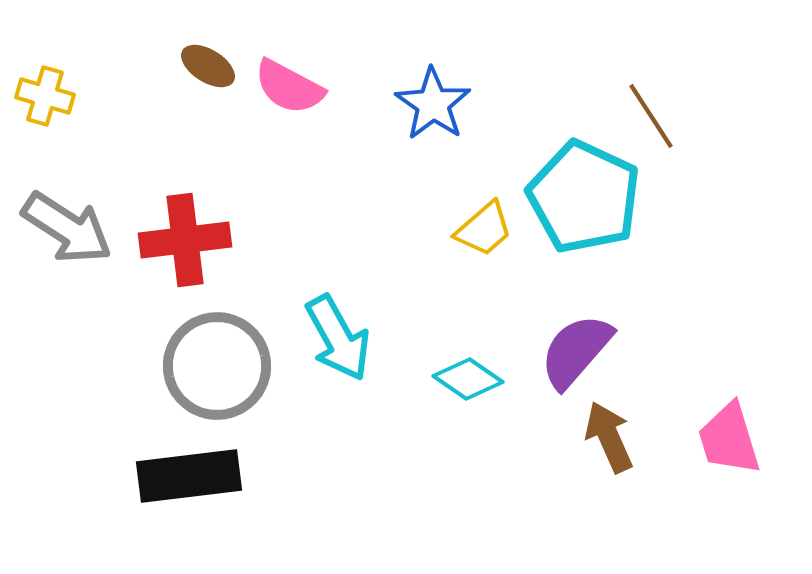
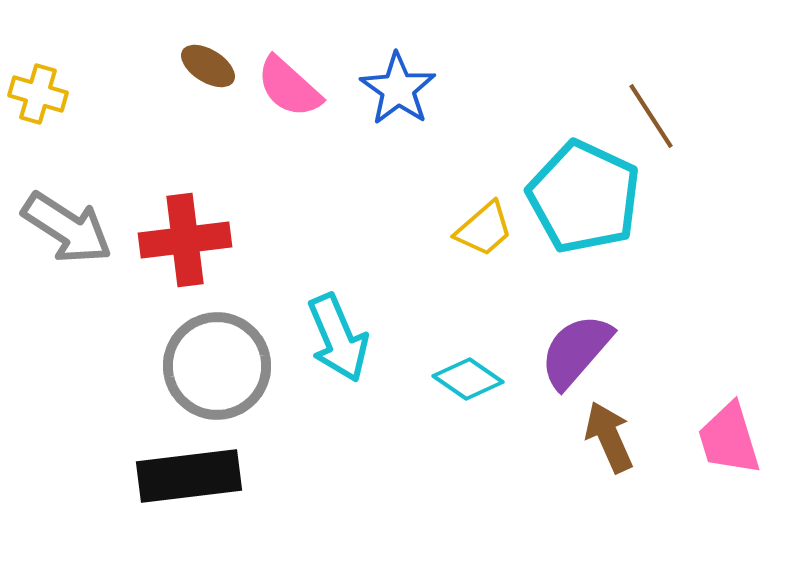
pink semicircle: rotated 14 degrees clockwise
yellow cross: moved 7 px left, 2 px up
blue star: moved 35 px left, 15 px up
cyan arrow: rotated 6 degrees clockwise
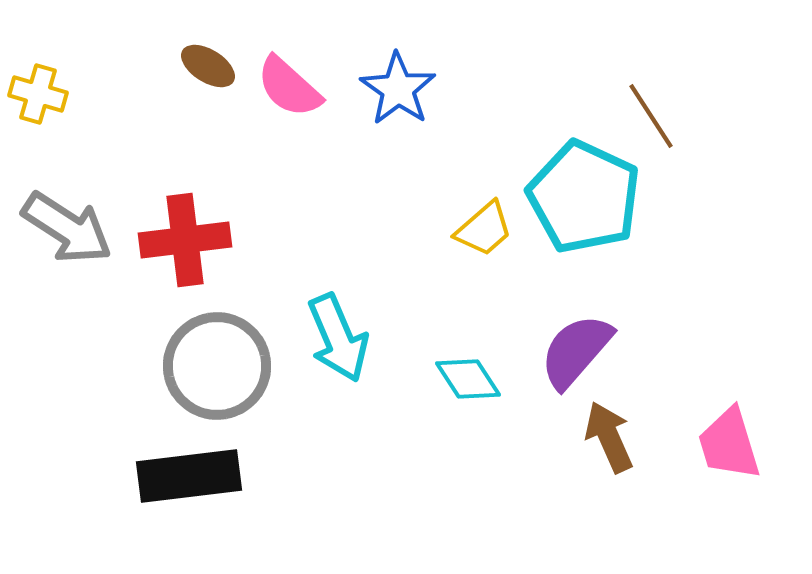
cyan diamond: rotated 22 degrees clockwise
pink trapezoid: moved 5 px down
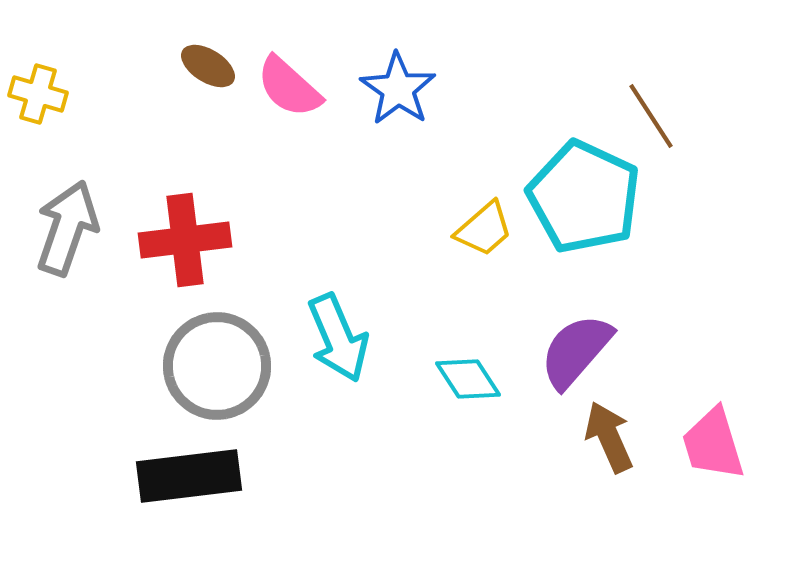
gray arrow: rotated 104 degrees counterclockwise
pink trapezoid: moved 16 px left
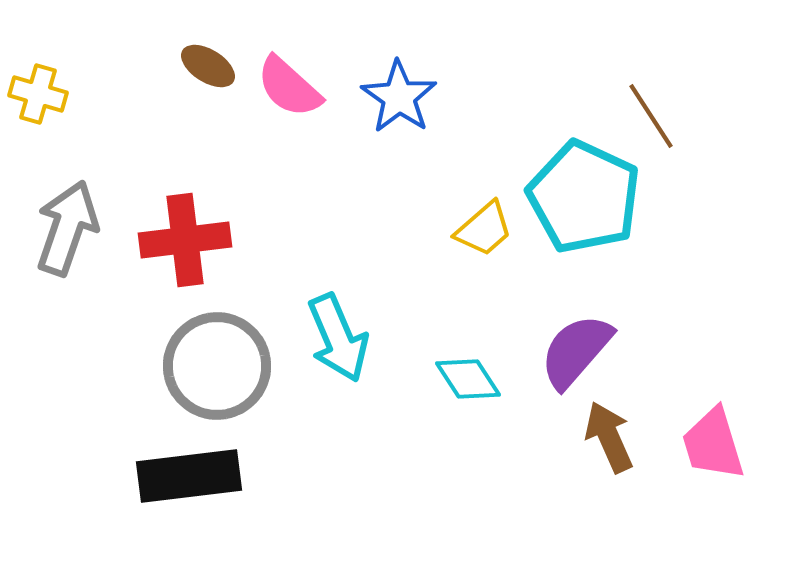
blue star: moved 1 px right, 8 px down
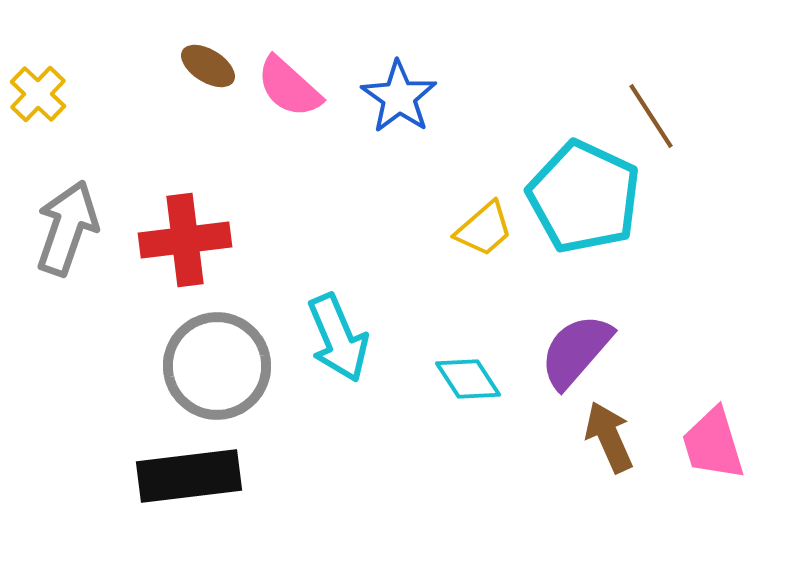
yellow cross: rotated 28 degrees clockwise
